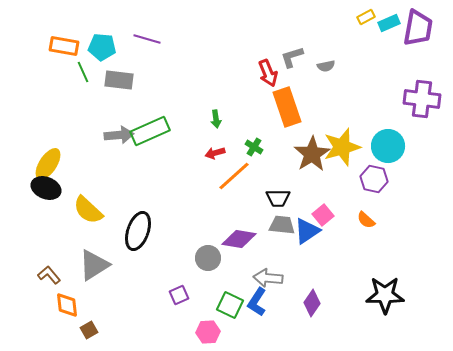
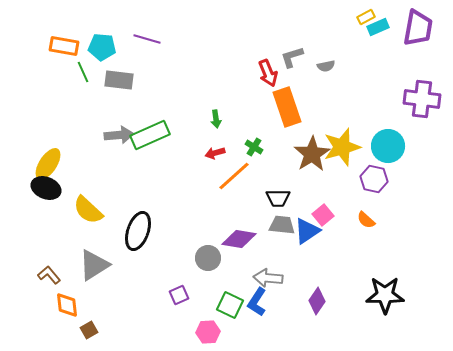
cyan rectangle at (389, 23): moved 11 px left, 4 px down
green rectangle at (150, 131): moved 4 px down
purple diamond at (312, 303): moved 5 px right, 2 px up
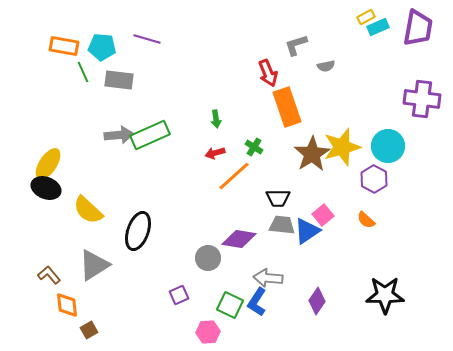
gray L-shape at (292, 57): moved 4 px right, 12 px up
purple hexagon at (374, 179): rotated 16 degrees clockwise
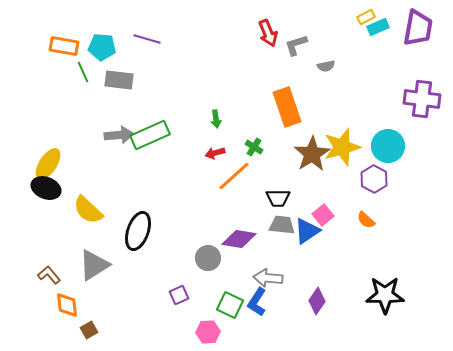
red arrow at (268, 73): moved 40 px up
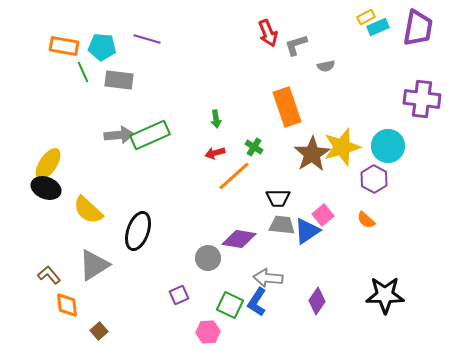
brown square at (89, 330): moved 10 px right, 1 px down; rotated 12 degrees counterclockwise
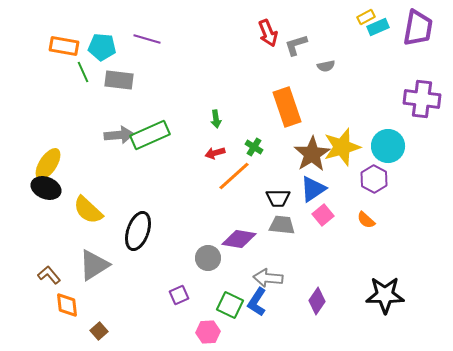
blue triangle at (307, 231): moved 6 px right, 42 px up
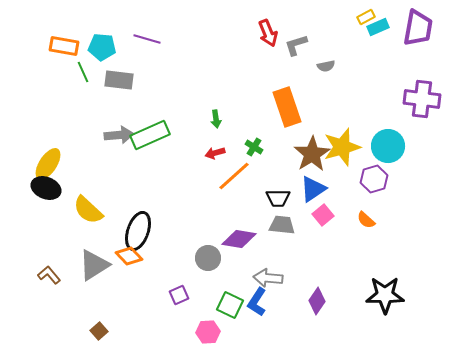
purple hexagon at (374, 179): rotated 16 degrees clockwise
orange diamond at (67, 305): moved 62 px right, 49 px up; rotated 36 degrees counterclockwise
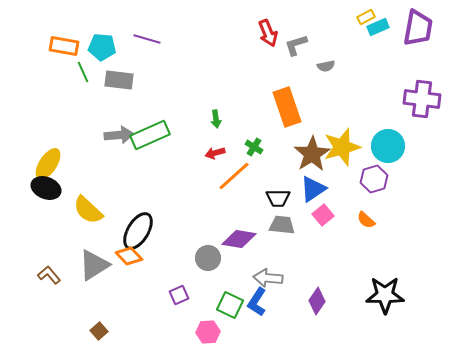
black ellipse at (138, 231): rotated 12 degrees clockwise
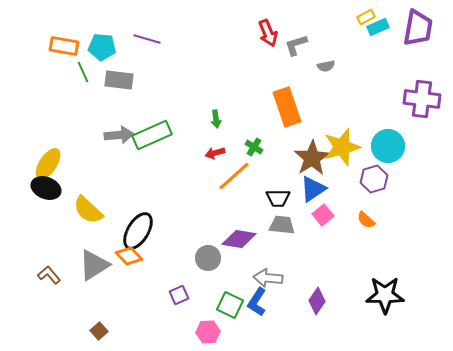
green rectangle at (150, 135): moved 2 px right
brown star at (312, 154): moved 4 px down
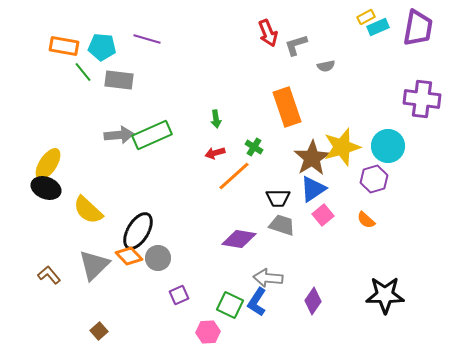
green line at (83, 72): rotated 15 degrees counterclockwise
gray trapezoid at (282, 225): rotated 12 degrees clockwise
gray circle at (208, 258): moved 50 px left
gray triangle at (94, 265): rotated 12 degrees counterclockwise
purple diamond at (317, 301): moved 4 px left
